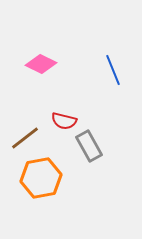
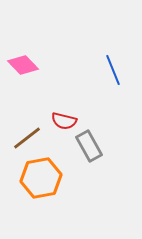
pink diamond: moved 18 px left, 1 px down; rotated 20 degrees clockwise
brown line: moved 2 px right
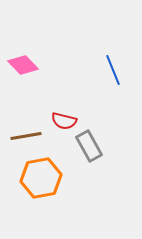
brown line: moved 1 px left, 2 px up; rotated 28 degrees clockwise
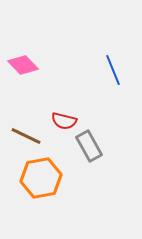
brown line: rotated 36 degrees clockwise
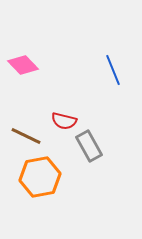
orange hexagon: moved 1 px left, 1 px up
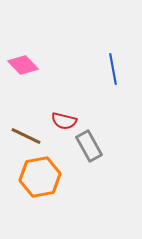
blue line: moved 1 px up; rotated 12 degrees clockwise
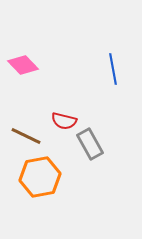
gray rectangle: moved 1 px right, 2 px up
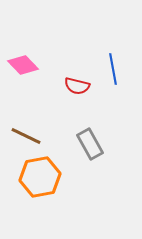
red semicircle: moved 13 px right, 35 px up
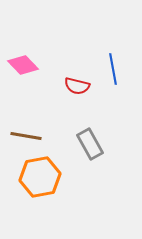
brown line: rotated 16 degrees counterclockwise
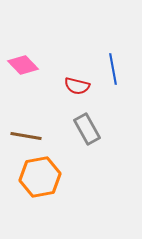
gray rectangle: moved 3 px left, 15 px up
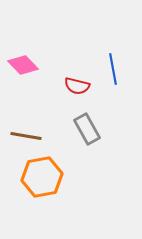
orange hexagon: moved 2 px right
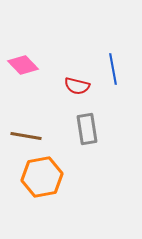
gray rectangle: rotated 20 degrees clockwise
